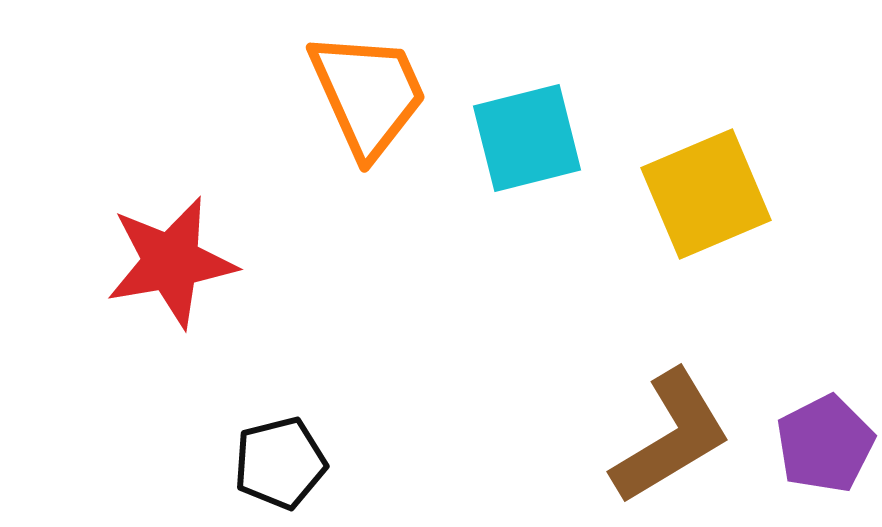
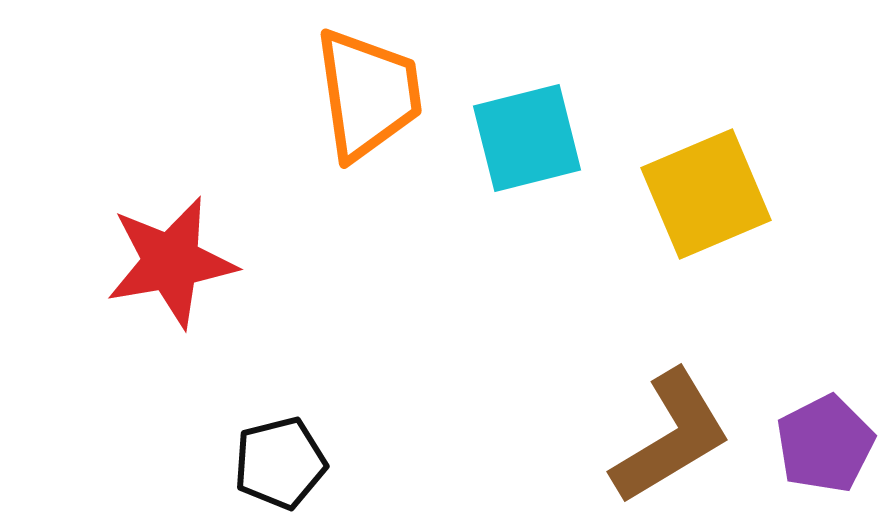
orange trapezoid: rotated 16 degrees clockwise
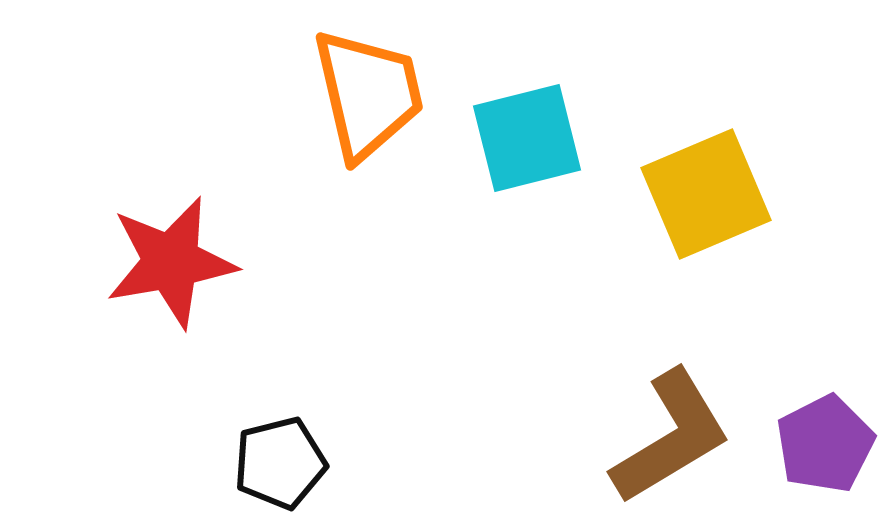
orange trapezoid: rotated 5 degrees counterclockwise
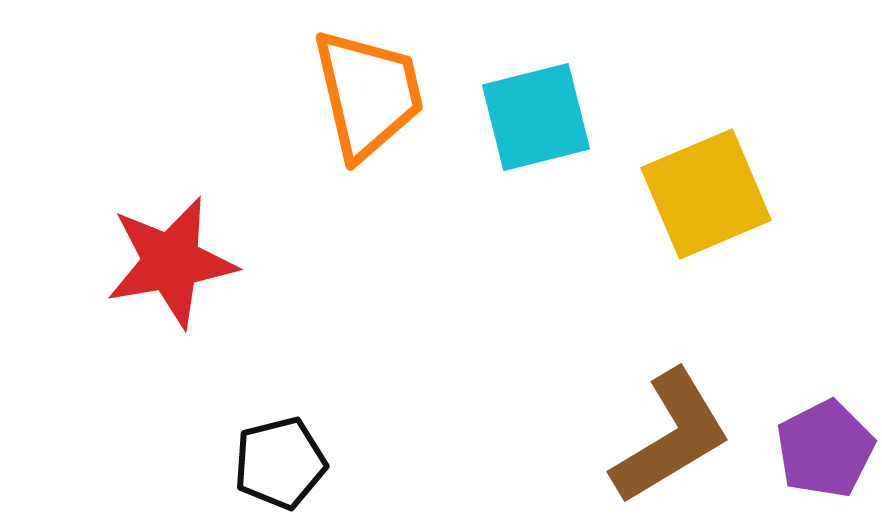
cyan square: moved 9 px right, 21 px up
purple pentagon: moved 5 px down
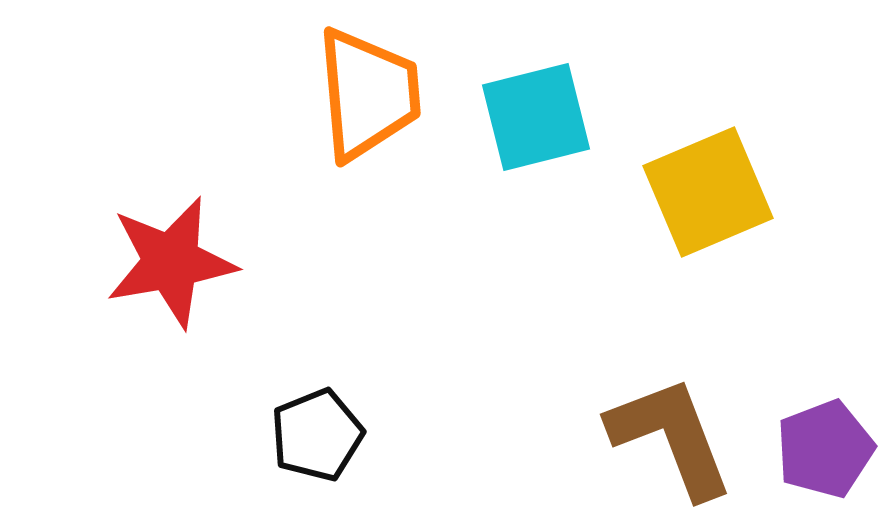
orange trapezoid: rotated 8 degrees clockwise
yellow square: moved 2 px right, 2 px up
brown L-shape: rotated 80 degrees counterclockwise
purple pentagon: rotated 6 degrees clockwise
black pentagon: moved 37 px right, 28 px up; rotated 8 degrees counterclockwise
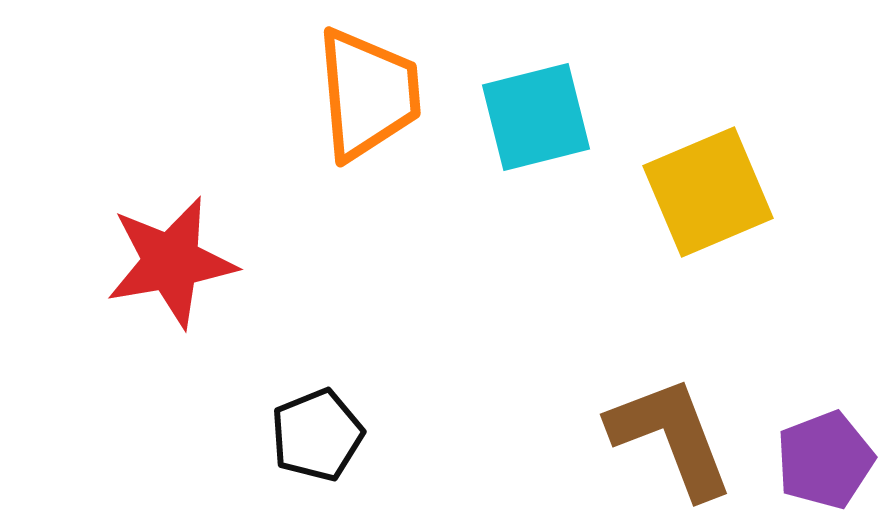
purple pentagon: moved 11 px down
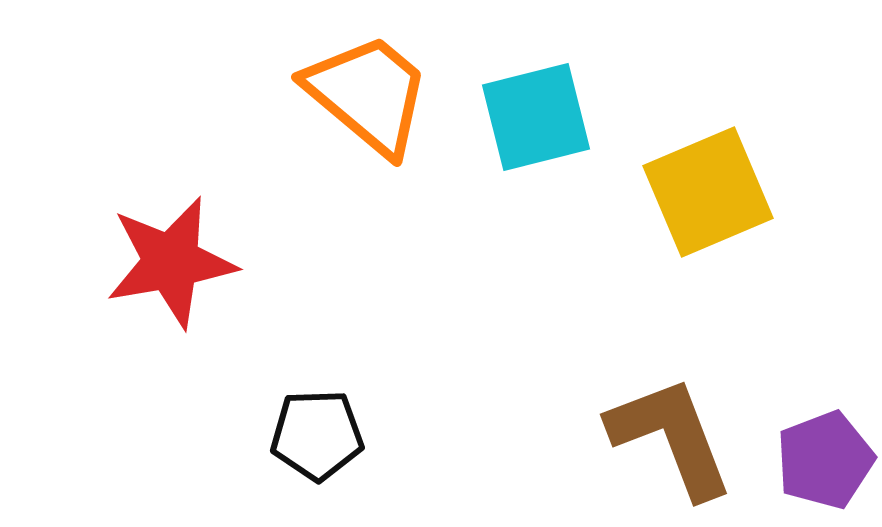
orange trapezoid: rotated 45 degrees counterclockwise
black pentagon: rotated 20 degrees clockwise
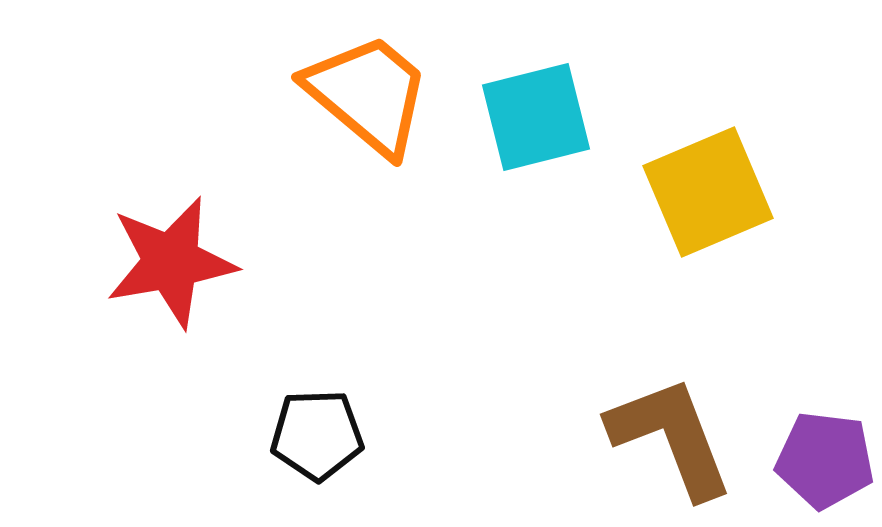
purple pentagon: rotated 28 degrees clockwise
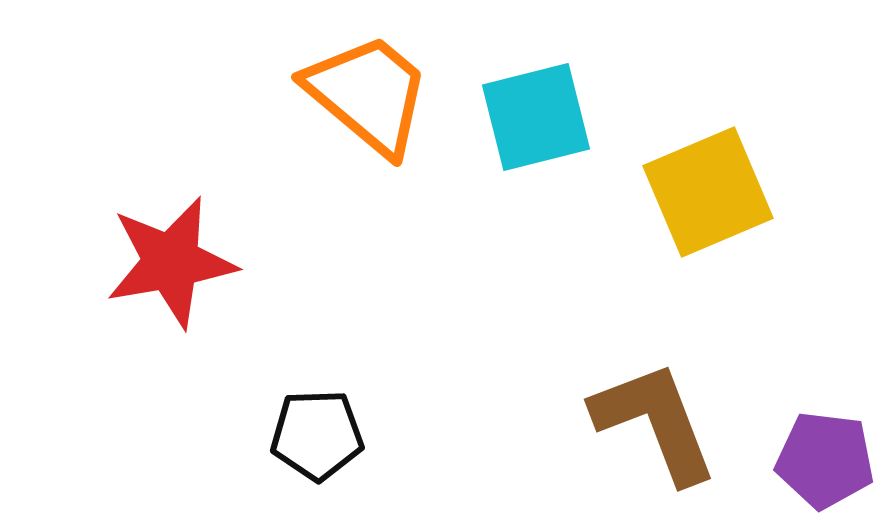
brown L-shape: moved 16 px left, 15 px up
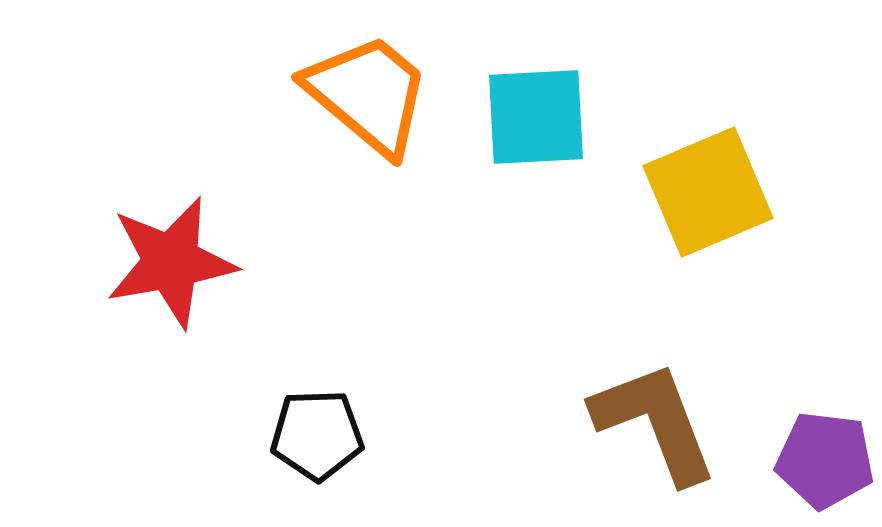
cyan square: rotated 11 degrees clockwise
